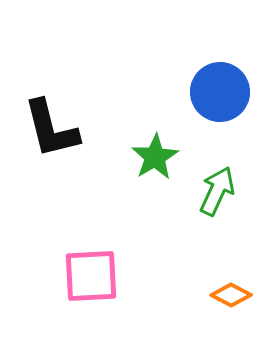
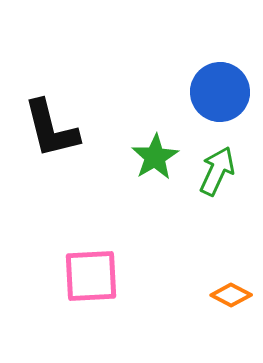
green arrow: moved 20 px up
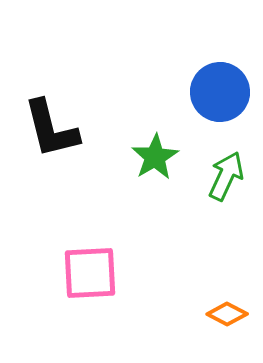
green arrow: moved 9 px right, 5 px down
pink square: moved 1 px left, 3 px up
orange diamond: moved 4 px left, 19 px down
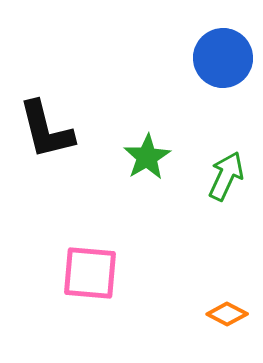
blue circle: moved 3 px right, 34 px up
black L-shape: moved 5 px left, 1 px down
green star: moved 8 px left
pink square: rotated 8 degrees clockwise
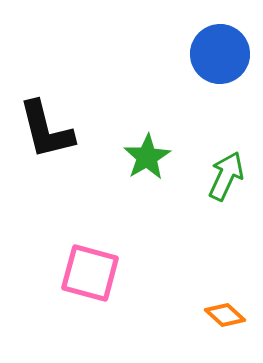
blue circle: moved 3 px left, 4 px up
pink square: rotated 10 degrees clockwise
orange diamond: moved 2 px left, 1 px down; rotated 15 degrees clockwise
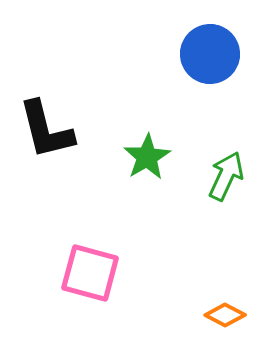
blue circle: moved 10 px left
orange diamond: rotated 15 degrees counterclockwise
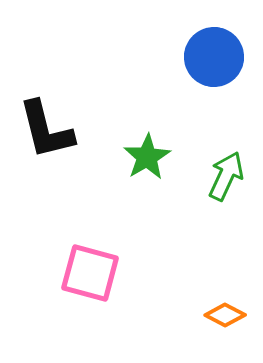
blue circle: moved 4 px right, 3 px down
